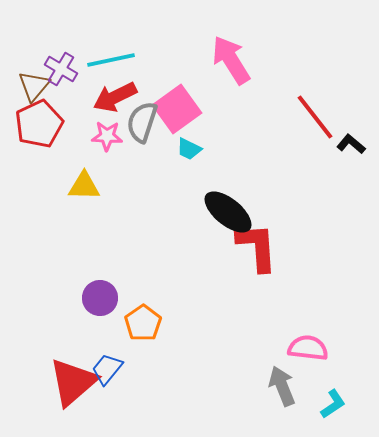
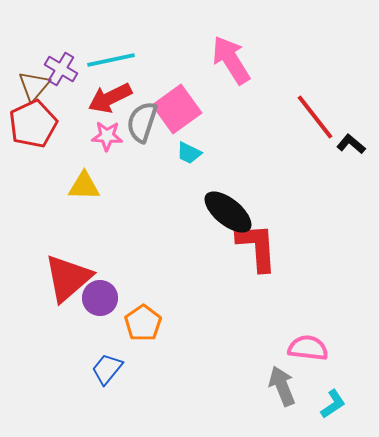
red arrow: moved 5 px left, 1 px down
red pentagon: moved 6 px left
cyan trapezoid: moved 4 px down
red triangle: moved 5 px left, 104 px up
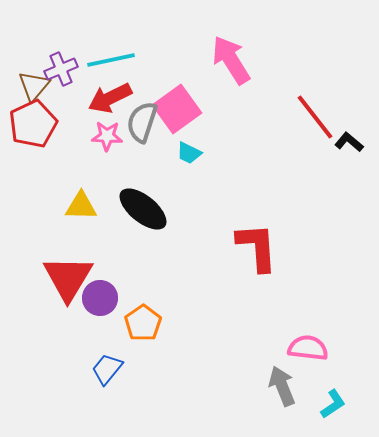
purple cross: rotated 36 degrees clockwise
black L-shape: moved 2 px left, 2 px up
yellow triangle: moved 3 px left, 20 px down
black ellipse: moved 85 px left, 3 px up
red triangle: rotated 18 degrees counterclockwise
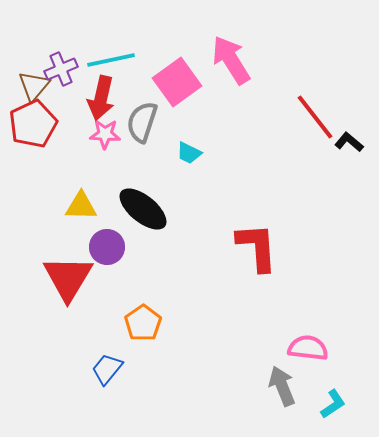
red arrow: moved 9 px left; rotated 51 degrees counterclockwise
pink square: moved 27 px up
pink star: moved 2 px left, 2 px up
purple circle: moved 7 px right, 51 px up
